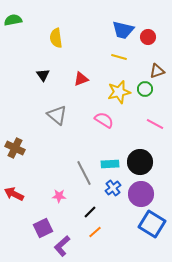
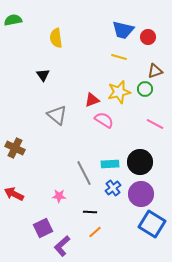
brown triangle: moved 2 px left
red triangle: moved 11 px right, 21 px down
black line: rotated 48 degrees clockwise
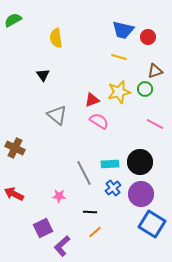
green semicircle: rotated 18 degrees counterclockwise
pink semicircle: moved 5 px left, 1 px down
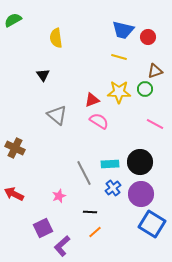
yellow star: rotated 15 degrees clockwise
pink star: rotated 24 degrees counterclockwise
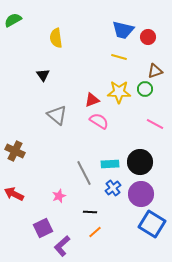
brown cross: moved 3 px down
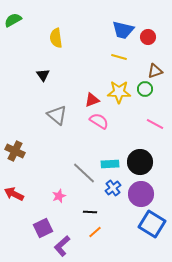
gray line: rotated 20 degrees counterclockwise
